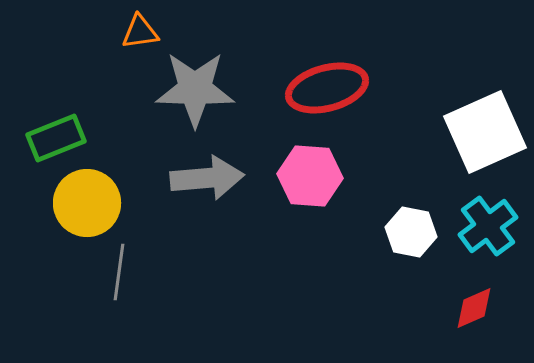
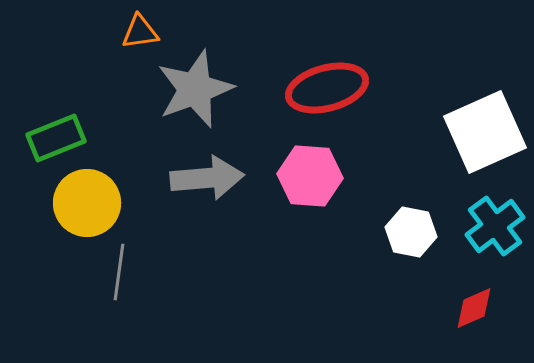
gray star: rotated 22 degrees counterclockwise
cyan cross: moved 7 px right
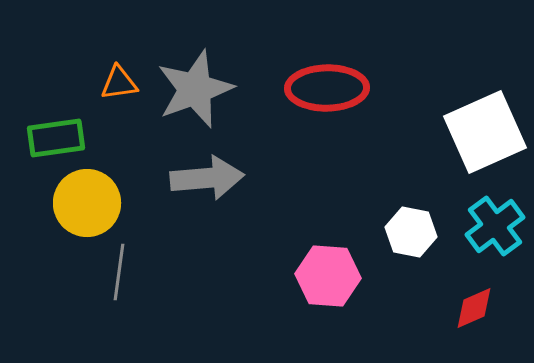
orange triangle: moved 21 px left, 51 px down
red ellipse: rotated 14 degrees clockwise
green rectangle: rotated 14 degrees clockwise
pink hexagon: moved 18 px right, 100 px down
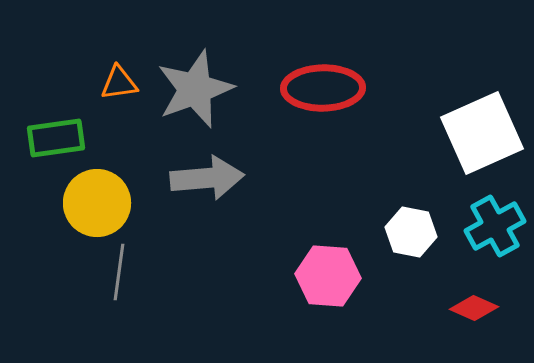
red ellipse: moved 4 px left
white square: moved 3 px left, 1 px down
yellow circle: moved 10 px right
cyan cross: rotated 8 degrees clockwise
red diamond: rotated 48 degrees clockwise
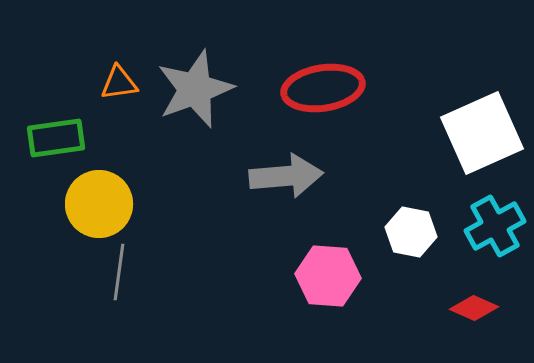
red ellipse: rotated 8 degrees counterclockwise
gray arrow: moved 79 px right, 2 px up
yellow circle: moved 2 px right, 1 px down
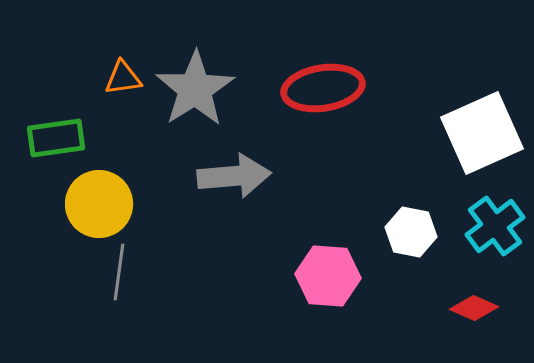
orange triangle: moved 4 px right, 5 px up
gray star: rotated 12 degrees counterclockwise
gray arrow: moved 52 px left
cyan cross: rotated 8 degrees counterclockwise
